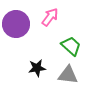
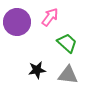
purple circle: moved 1 px right, 2 px up
green trapezoid: moved 4 px left, 3 px up
black star: moved 2 px down
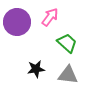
black star: moved 1 px left, 1 px up
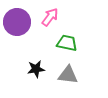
green trapezoid: rotated 30 degrees counterclockwise
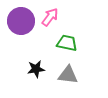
purple circle: moved 4 px right, 1 px up
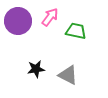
purple circle: moved 3 px left
green trapezoid: moved 9 px right, 12 px up
gray triangle: rotated 20 degrees clockwise
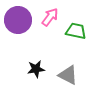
purple circle: moved 1 px up
